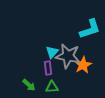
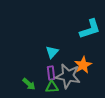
gray star: moved 20 px down
purple rectangle: moved 3 px right, 5 px down
green arrow: moved 1 px up
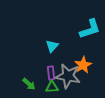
cyan triangle: moved 6 px up
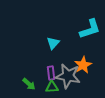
cyan triangle: moved 1 px right, 3 px up
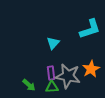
orange star: moved 8 px right, 4 px down
green arrow: moved 1 px down
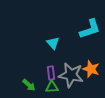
cyan triangle: rotated 24 degrees counterclockwise
orange star: rotated 24 degrees counterclockwise
gray star: moved 3 px right, 1 px up
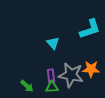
orange star: rotated 18 degrees counterclockwise
purple rectangle: moved 3 px down
green arrow: moved 2 px left, 1 px down
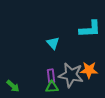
cyan L-shape: rotated 15 degrees clockwise
orange star: moved 2 px left, 1 px down
green arrow: moved 14 px left
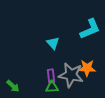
cyan L-shape: rotated 20 degrees counterclockwise
orange star: moved 2 px left, 2 px up
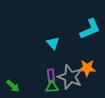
gray star: moved 1 px left, 2 px down; rotated 10 degrees clockwise
